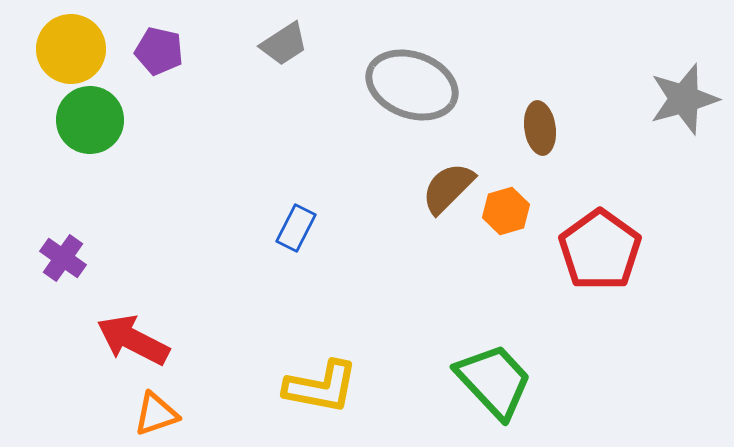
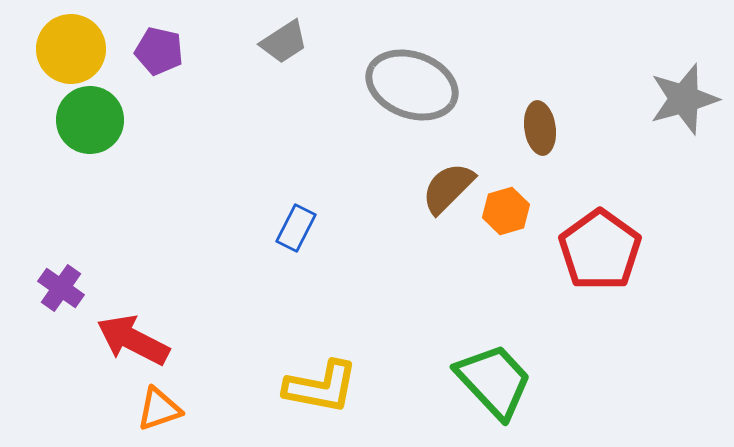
gray trapezoid: moved 2 px up
purple cross: moved 2 px left, 30 px down
orange triangle: moved 3 px right, 5 px up
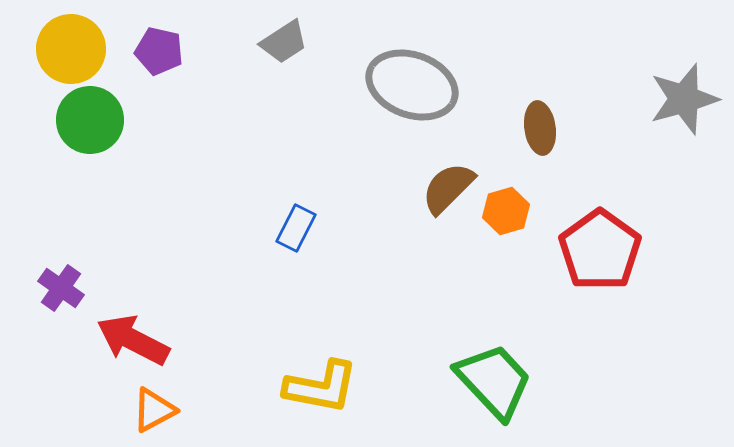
orange triangle: moved 5 px left, 1 px down; rotated 9 degrees counterclockwise
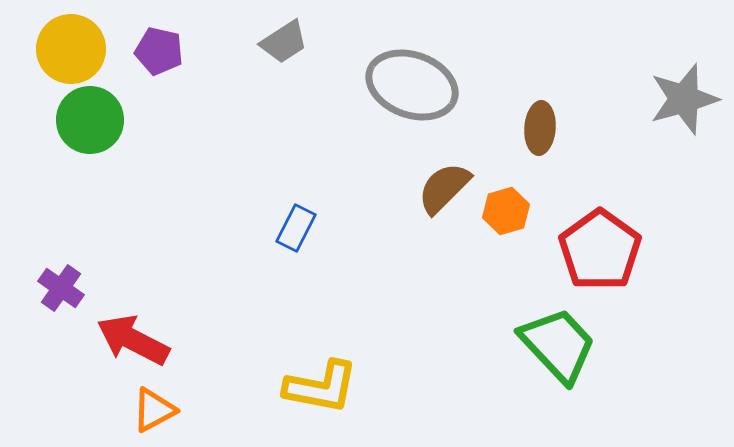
brown ellipse: rotated 12 degrees clockwise
brown semicircle: moved 4 px left
green trapezoid: moved 64 px right, 36 px up
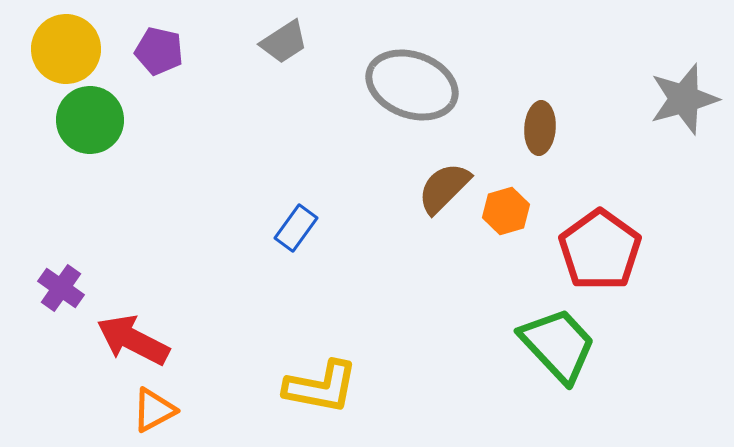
yellow circle: moved 5 px left
blue rectangle: rotated 9 degrees clockwise
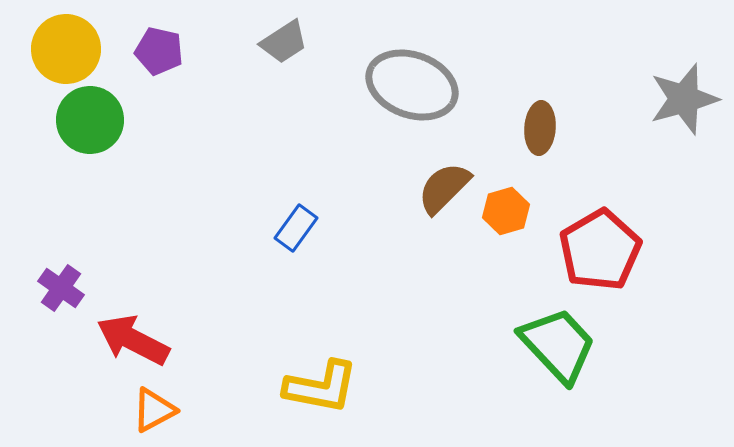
red pentagon: rotated 6 degrees clockwise
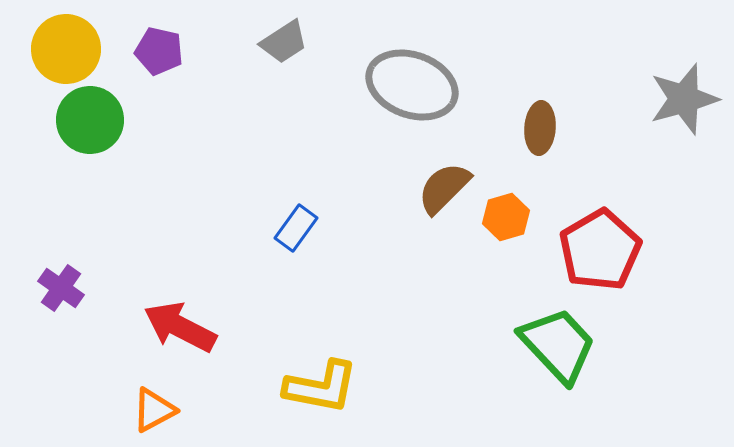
orange hexagon: moved 6 px down
red arrow: moved 47 px right, 13 px up
